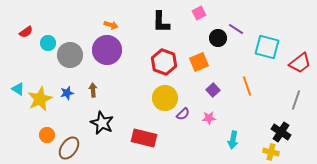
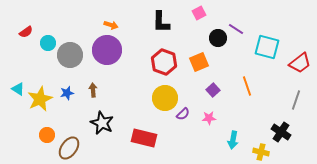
yellow cross: moved 10 px left
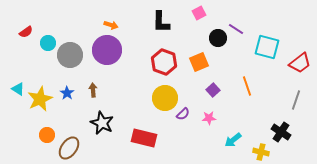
blue star: rotated 24 degrees counterclockwise
cyan arrow: rotated 42 degrees clockwise
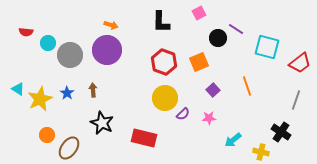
red semicircle: rotated 40 degrees clockwise
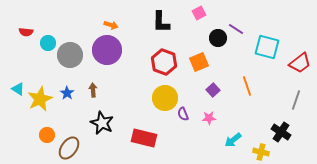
purple semicircle: rotated 112 degrees clockwise
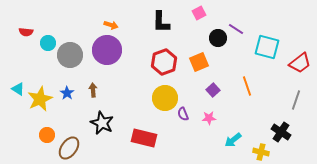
red hexagon: rotated 20 degrees clockwise
